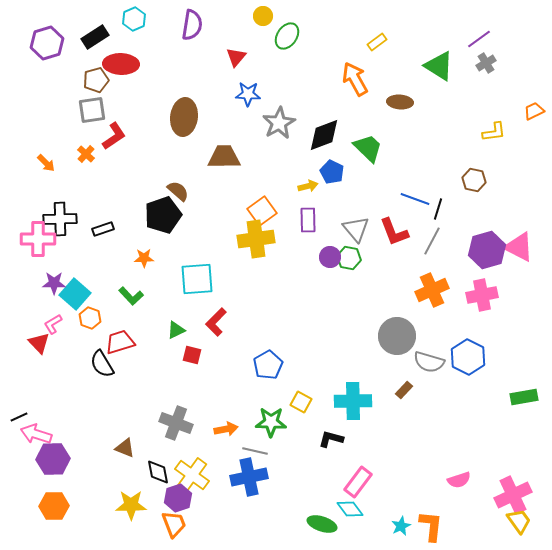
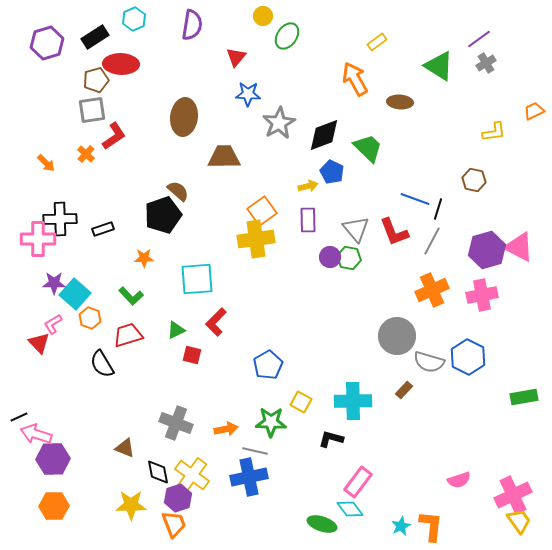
red trapezoid at (120, 342): moved 8 px right, 7 px up
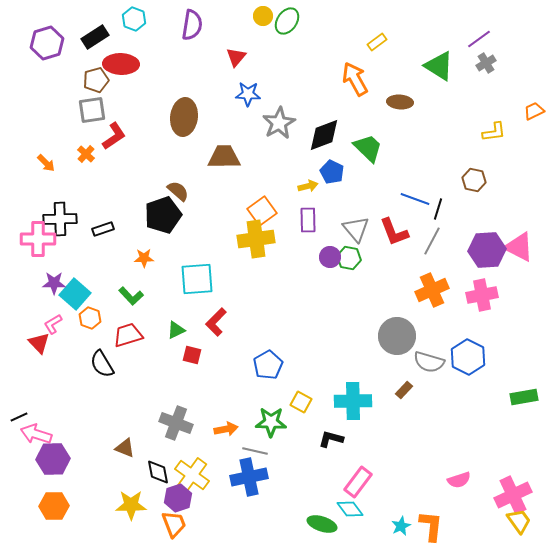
cyan hexagon at (134, 19): rotated 15 degrees counterclockwise
green ellipse at (287, 36): moved 15 px up
purple hexagon at (487, 250): rotated 12 degrees clockwise
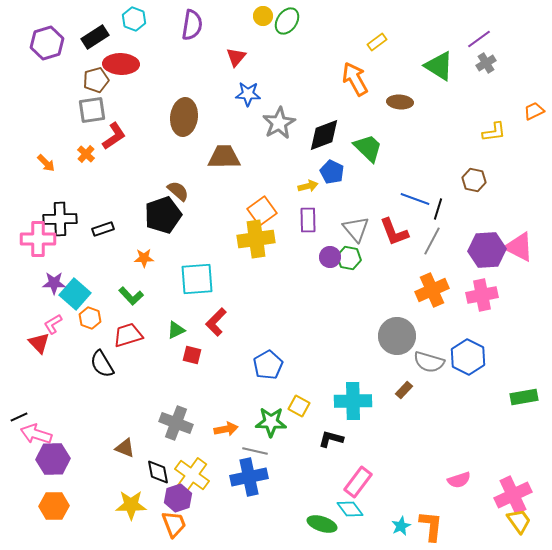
yellow square at (301, 402): moved 2 px left, 4 px down
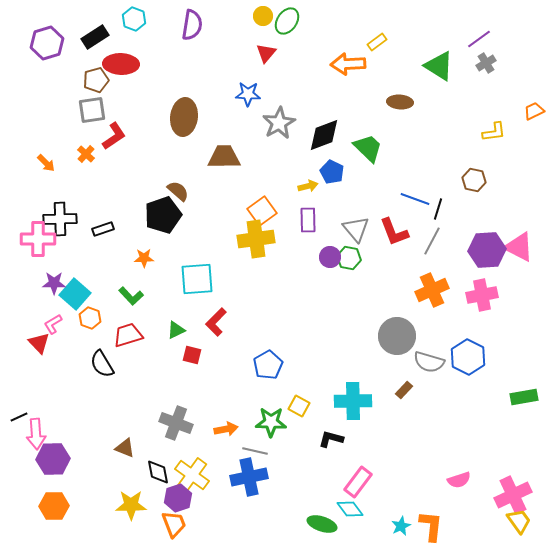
red triangle at (236, 57): moved 30 px right, 4 px up
orange arrow at (355, 79): moved 7 px left, 15 px up; rotated 64 degrees counterclockwise
pink arrow at (36, 434): rotated 112 degrees counterclockwise
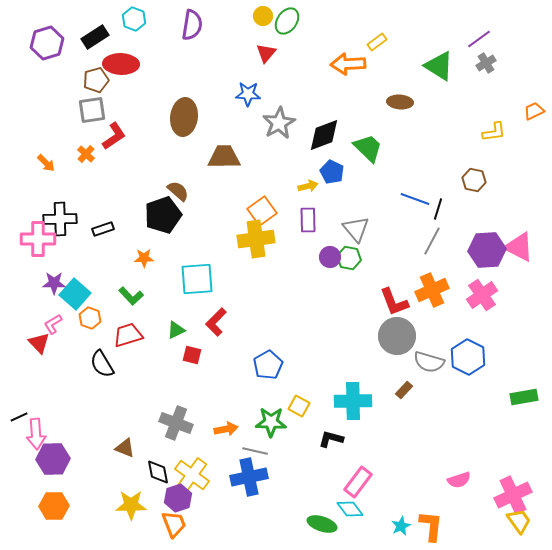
red L-shape at (394, 232): moved 70 px down
pink cross at (482, 295): rotated 24 degrees counterclockwise
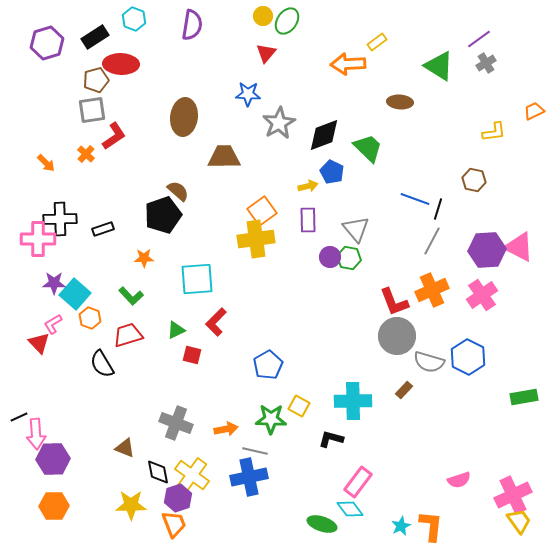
green star at (271, 422): moved 3 px up
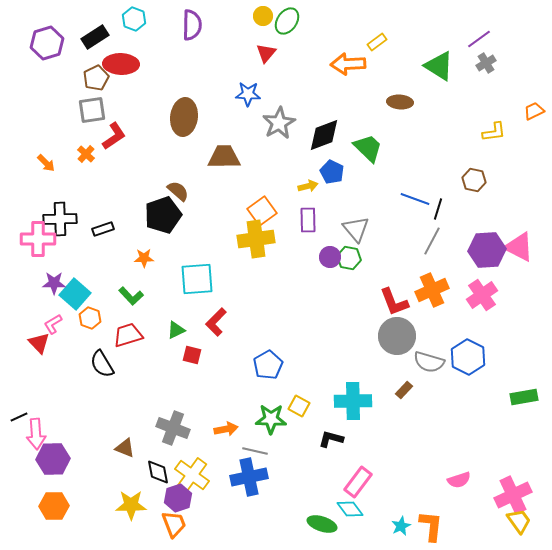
purple semicircle at (192, 25): rotated 8 degrees counterclockwise
brown pentagon at (96, 80): moved 2 px up; rotated 10 degrees counterclockwise
gray cross at (176, 423): moved 3 px left, 5 px down
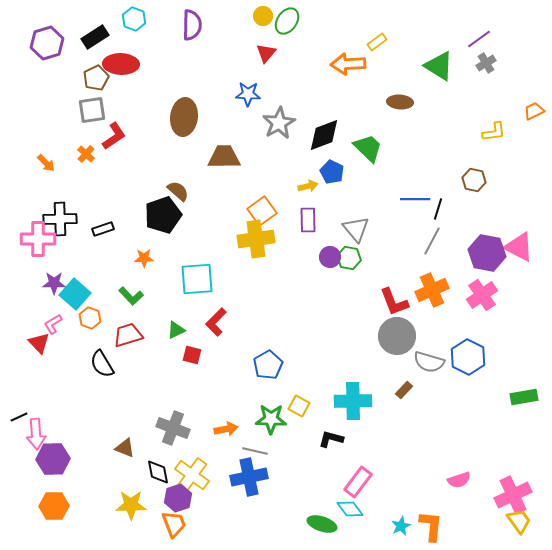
blue line at (415, 199): rotated 20 degrees counterclockwise
purple hexagon at (487, 250): moved 3 px down; rotated 15 degrees clockwise
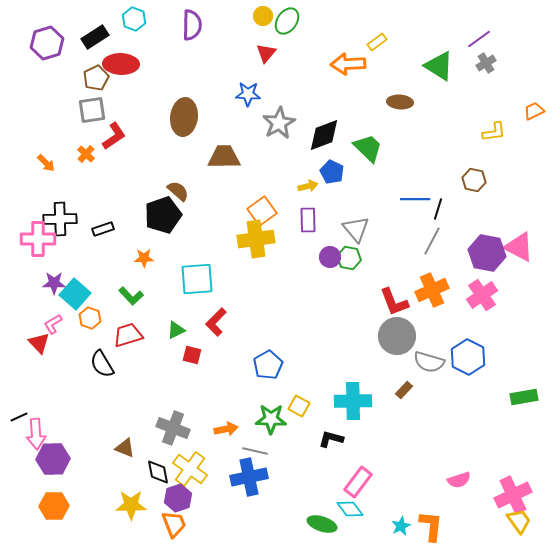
yellow cross at (192, 475): moved 2 px left, 6 px up
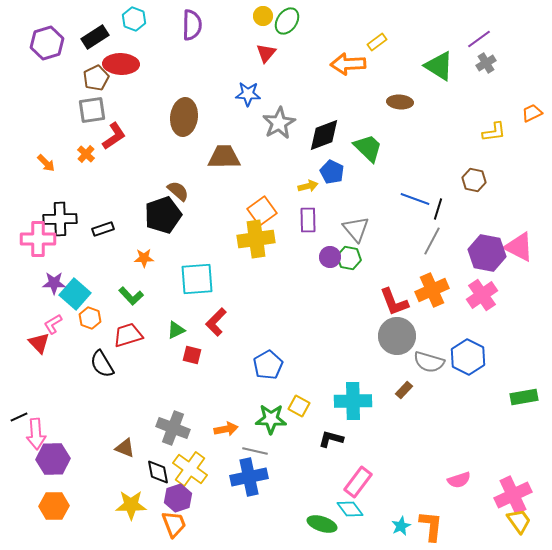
orange trapezoid at (534, 111): moved 2 px left, 2 px down
blue line at (415, 199): rotated 20 degrees clockwise
